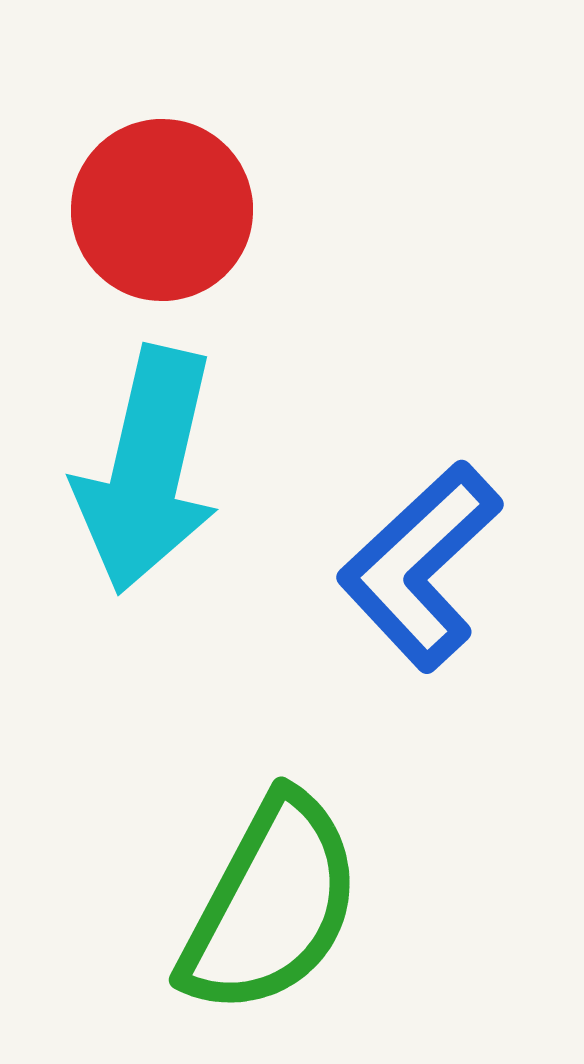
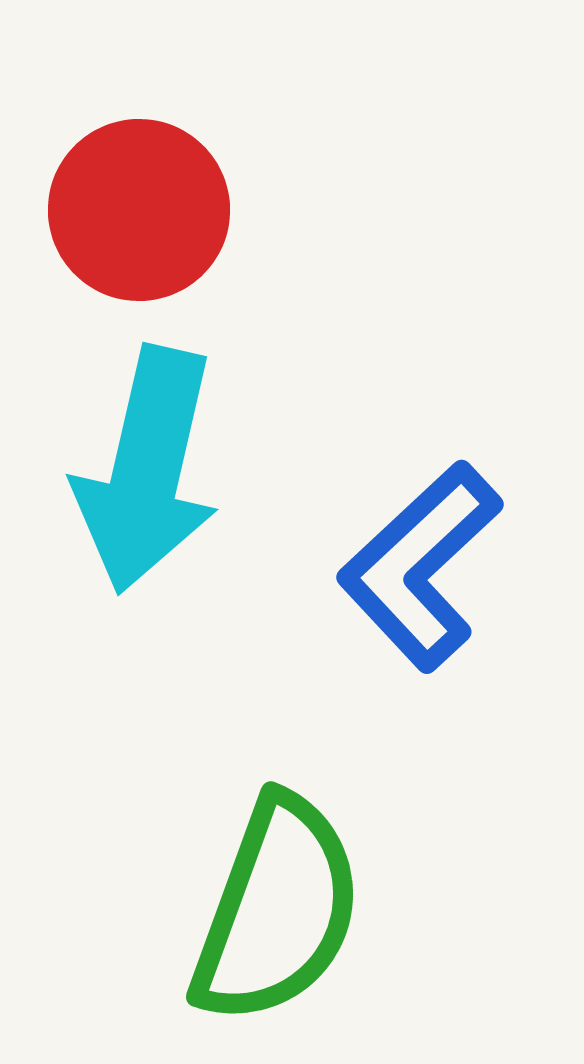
red circle: moved 23 px left
green semicircle: moved 6 px right, 5 px down; rotated 8 degrees counterclockwise
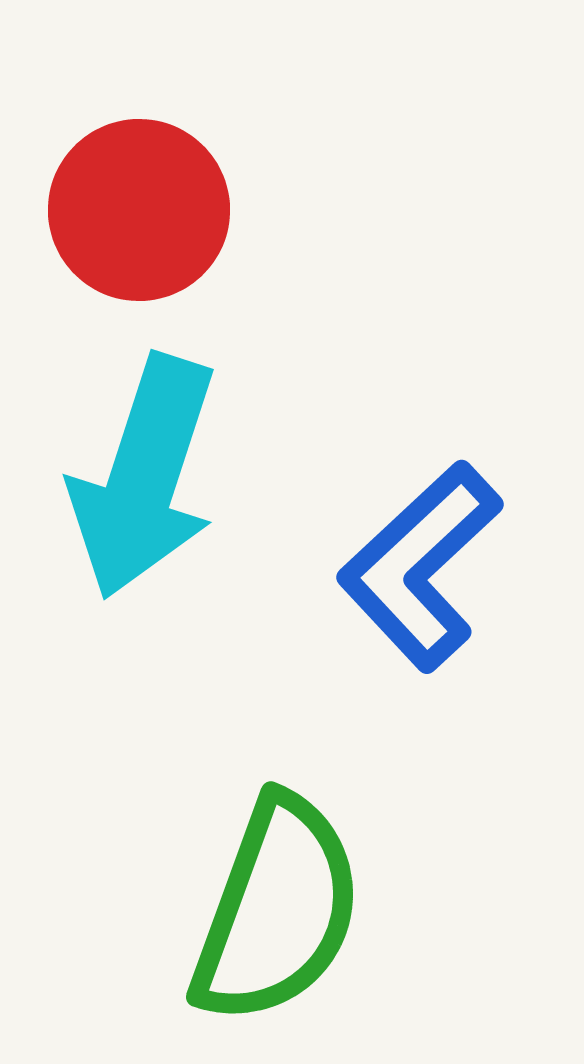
cyan arrow: moved 3 px left, 7 px down; rotated 5 degrees clockwise
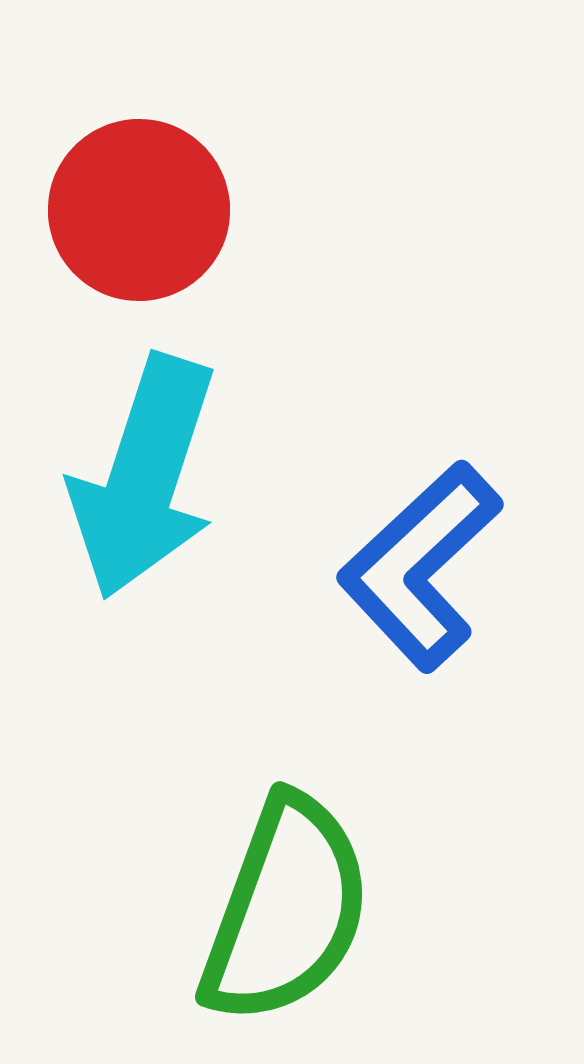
green semicircle: moved 9 px right
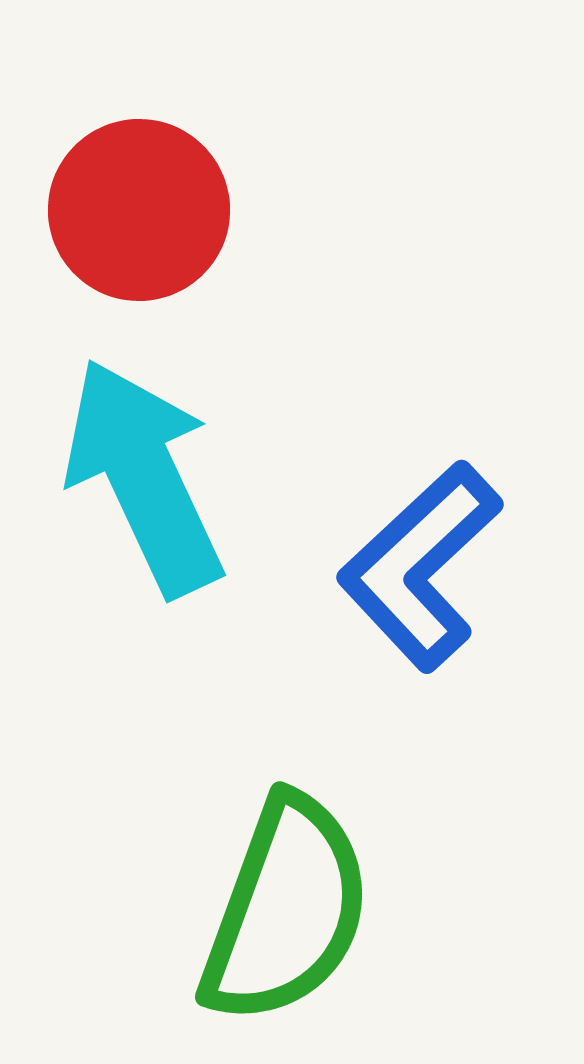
cyan arrow: rotated 137 degrees clockwise
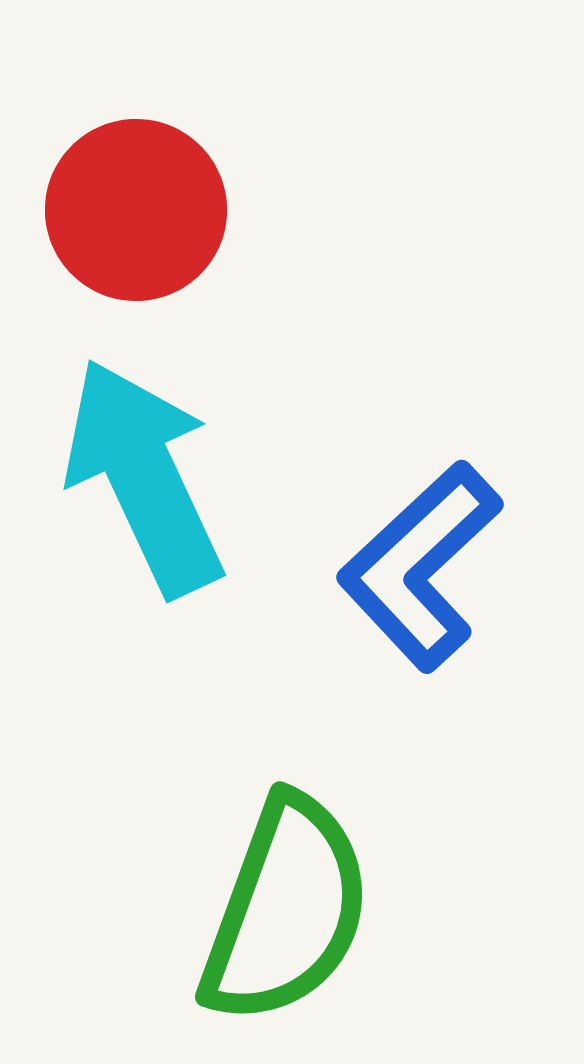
red circle: moved 3 px left
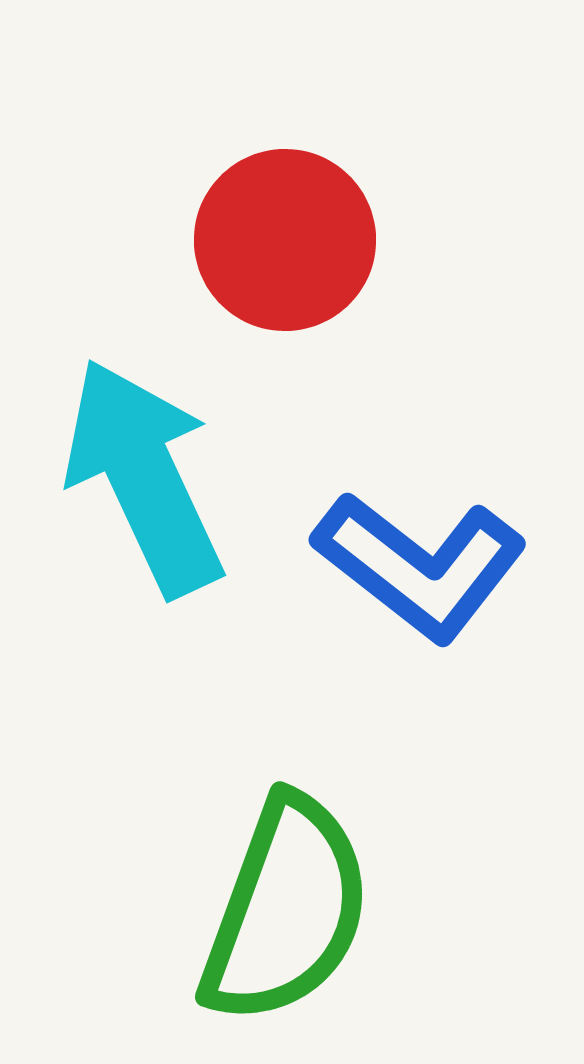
red circle: moved 149 px right, 30 px down
blue L-shape: rotated 99 degrees counterclockwise
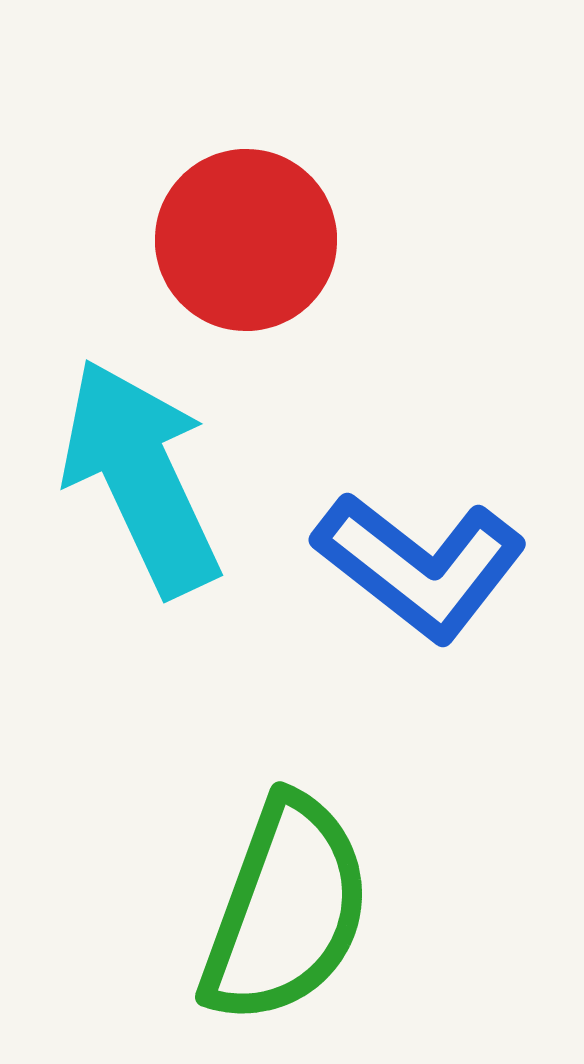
red circle: moved 39 px left
cyan arrow: moved 3 px left
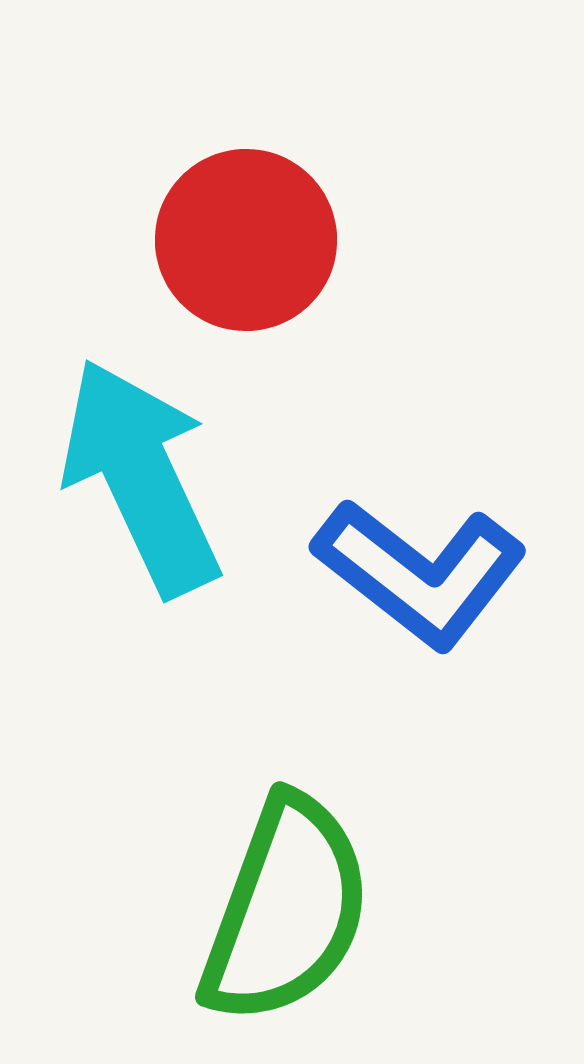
blue L-shape: moved 7 px down
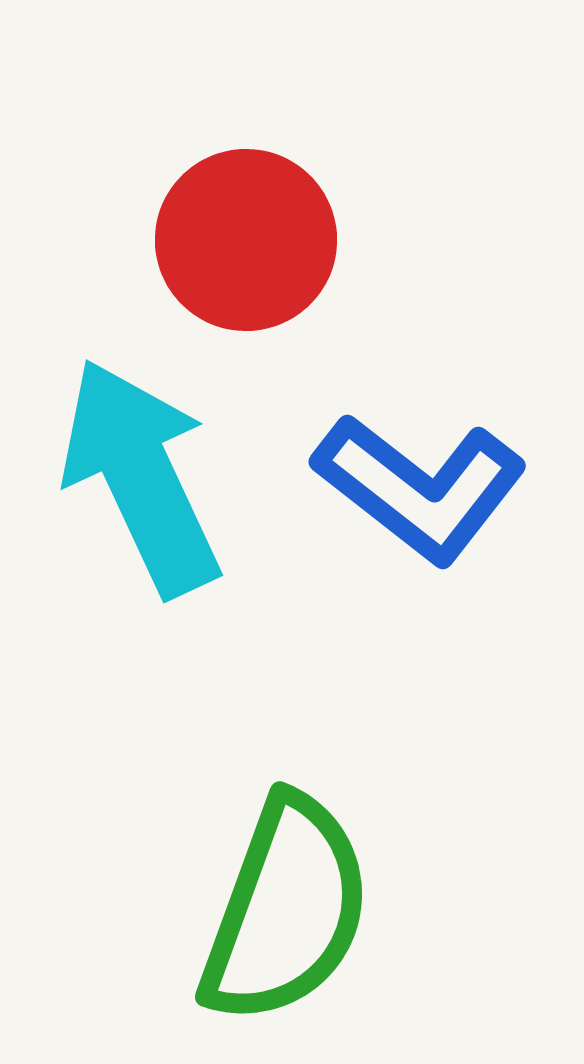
blue L-shape: moved 85 px up
